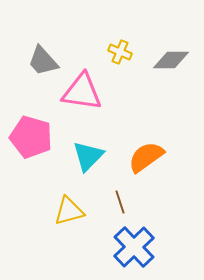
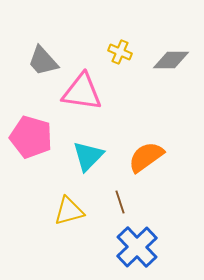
blue cross: moved 3 px right
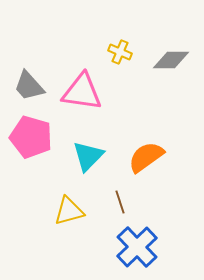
gray trapezoid: moved 14 px left, 25 px down
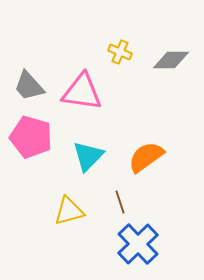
blue cross: moved 1 px right, 3 px up
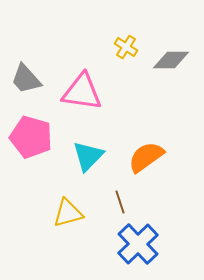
yellow cross: moved 6 px right, 5 px up; rotated 10 degrees clockwise
gray trapezoid: moved 3 px left, 7 px up
yellow triangle: moved 1 px left, 2 px down
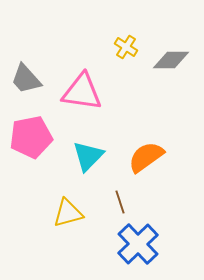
pink pentagon: rotated 27 degrees counterclockwise
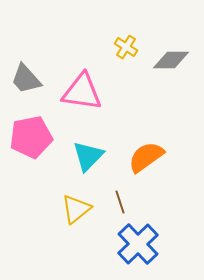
yellow triangle: moved 8 px right, 4 px up; rotated 24 degrees counterclockwise
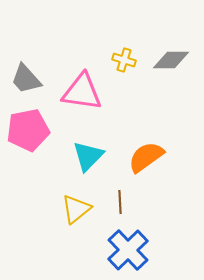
yellow cross: moved 2 px left, 13 px down; rotated 15 degrees counterclockwise
pink pentagon: moved 3 px left, 7 px up
brown line: rotated 15 degrees clockwise
blue cross: moved 10 px left, 6 px down
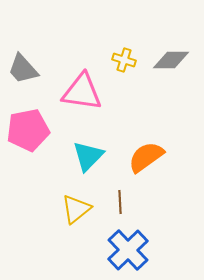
gray trapezoid: moved 3 px left, 10 px up
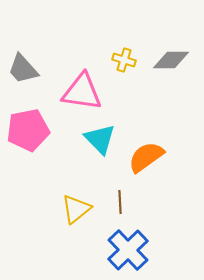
cyan triangle: moved 12 px right, 17 px up; rotated 28 degrees counterclockwise
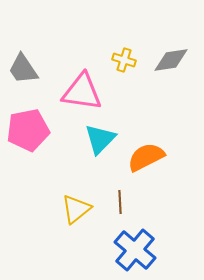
gray diamond: rotated 9 degrees counterclockwise
gray trapezoid: rotated 8 degrees clockwise
cyan triangle: rotated 28 degrees clockwise
orange semicircle: rotated 9 degrees clockwise
blue cross: moved 7 px right; rotated 6 degrees counterclockwise
